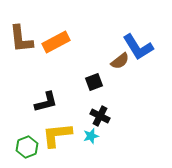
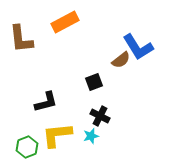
orange rectangle: moved 9 px right, 20 px up
brown semicircle: moved 1 px right, 1 px up
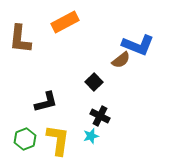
brown L-shape: moved 1 px left; rotated 12 degrees clockwise
blue L-shape: moved 2 px up; rotated 36 degrees counterclockwise
black square: rotated 24 degrees counterclockwise
yellow L-shape: moved 1 px right, 5 px down; rotated 104 degrees clockwise
green hexagon: moved 2 px left, 8 px up
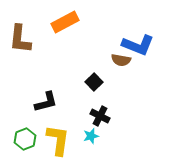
brown semicircle: rotated 48 degrees clockwise
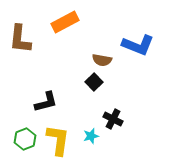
brown semicircle: moved 19 px left
black cross: moved 13 px right, 3 px down
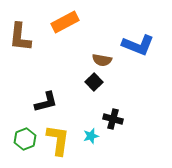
brown L-shape: moved 2 px up
black cross: rotated 12 degrees counterclockwise
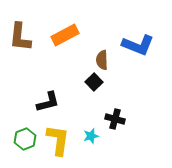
orange rectangle: moved 13 px down
brown semicircle: rotated 78 degrees clockwise
black L-shape: moved 2 px right
black cross: moved 2 px right
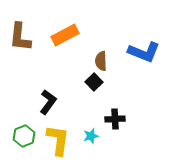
blue L-shape: moved 6 px right, 7 px down
brown semicircle: moved 1 px left, 1 px down
black L-shape: rotated 40 degrees counterclockwise
black cross: rotated 18 degrees counterclockwise
green hexagon: moved 1 px left, 3 px up
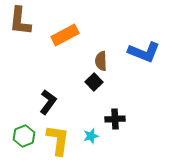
brown L-shape: moved 16 px up
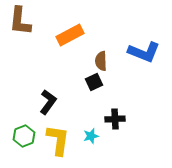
orange rectangle: moved 5 px right
black square: rotated 18 degrees clockwise
